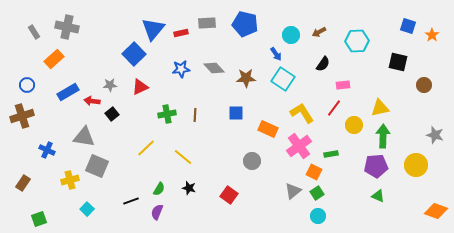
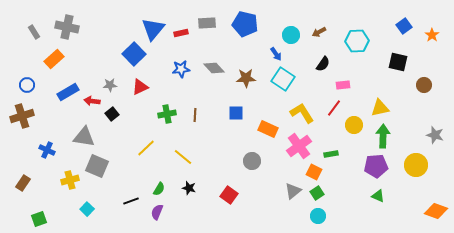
blue square at (408, 26): moved 4 px left; rotated 35 degrees clockwise
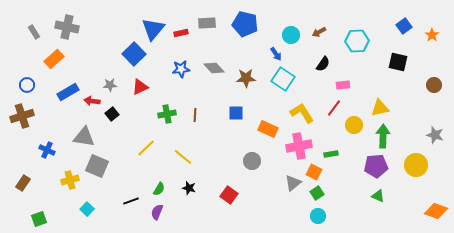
brown circle at (424, 85): moved 10 px right
pink cross at (299, 146): rotated 25 degrees clockwise
gray triangle at (293, 191): moved 8 px up
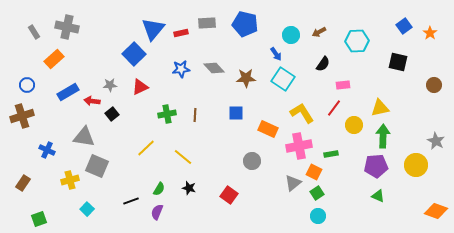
orange star at (432, 35): moved 2 px left, 2 px up
gray star at (435, 135): moved 1 px right, 6 px down; rotated 12 degrees clockwise
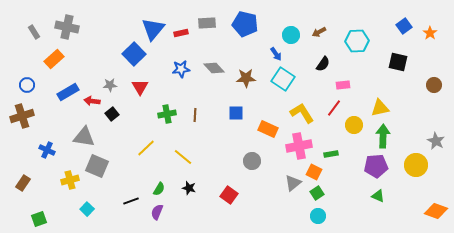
red triangle at (140, 87): rotated 36 degrees counterclockwise
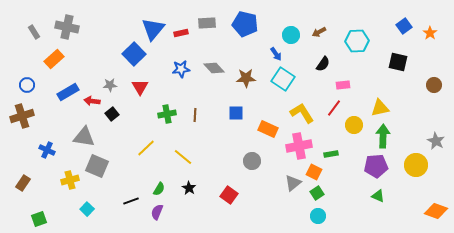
black star at (189, 188): rotated 16 degrees clockwise
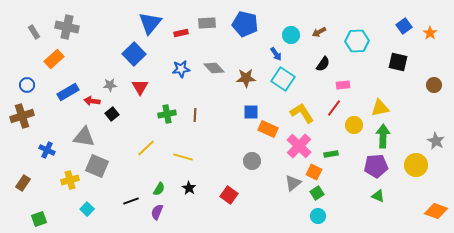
blue triangle at (153, 29): moved 3 px left, 6 px up
blue square at (236, 113): moved 15 px right, 1 px up
pink cross at (299, 146): rotated 35 degrees counterclockwise
yellow line at (183, 157): rotated 24 degrees counterclockwise
